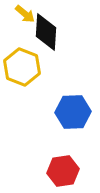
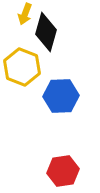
yellow arrow: rotated 70 degrees clockwise
black diamond: rotated 12 degrees clockwise
blue hexagon: moved 12 px left, 16 px up
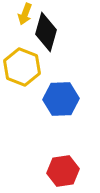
blue hexagon: moved 3 px down
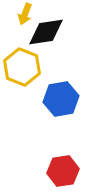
black diamond: rotated 66 degrees clockwise
blue hexagon: rotated 8 degrees counterclockwise
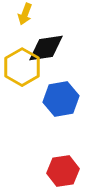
black diamond: moved 16 px down
yellow hexagon: rotated 9 degrees clockwise
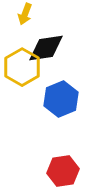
blue hexagon: rotated 12 degrees counterclockwise
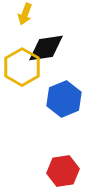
blue hexagon: moved 3 px right
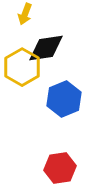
red hexagon: moved 3 px left, 3 px up
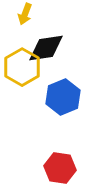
blue hexagon: moved 1 px left, 2 px up
red hexagon: rotated 16 degrees clockwise
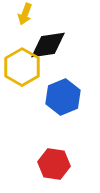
black diamond: moved 2 px right, 3 px up
red hexagon: moved 6 px left, 4 px up
